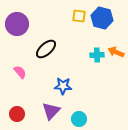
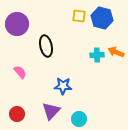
black ellipse: moved 3 px up; rotated 60 degrees counterclockwise
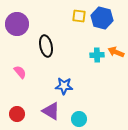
blue star: moved 1 px right
purple triangle: rotated 42 degrees counterclockwise
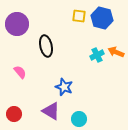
cyan cross: rotated 24 degrees counterclockwise
blue star: moved 1 px down; rotated 18 degrees clockwise
red circle: moved 3 px left
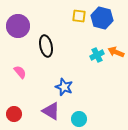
purple circle: moved 1 px right, 2 px down
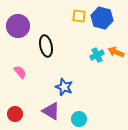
red circle: moved 1 px right
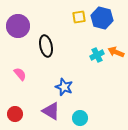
yellow square: moved 1 px down; rotated 16 degrees counterclockwise
pink semicircle: moved 2 px down
cyan circle: moved 1 px right, 1 px up
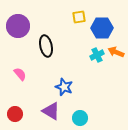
blue hexagon: moved 10 px down; rotated 15 degrees counterclockwise
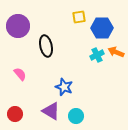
cyan circle: moved 4 px left, 2 px up
